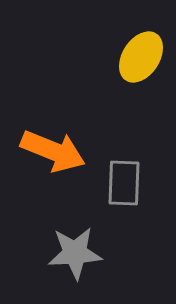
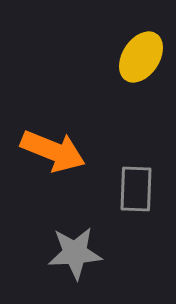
gray rectangle: moved 12 px right, 6 px down
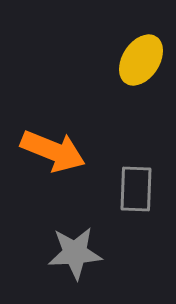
yellow ellipse: moved 3 px down
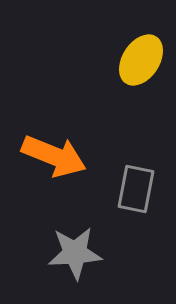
orange arrow: moved 1 px right, 5 px down
gray rectangle: rotated 9 degrees clockwise
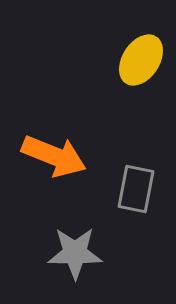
gray star: rotated 4 degrees clockwise
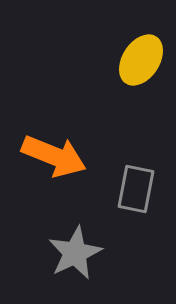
gray star: rotated 26 degrees counterclockwise
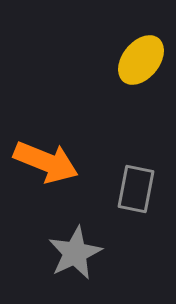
yellow ellipse: rotated 6 degrees clockwise
orange arrow: moved 8 px left, 6 px down
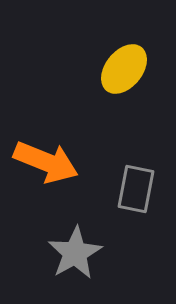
yellow ellipse: moved 17 px left, 9 px down
gray star: rotated 4 degrees counterclockwise
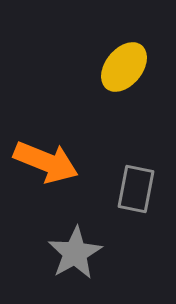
yellow ellipse: moved 2 px up
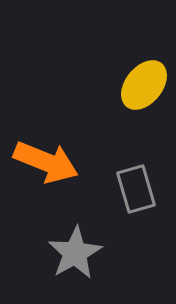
yellow ellipse: moved 20 px right, 18 px down
gray rectangle: rotated 27 degrees counterclockwise
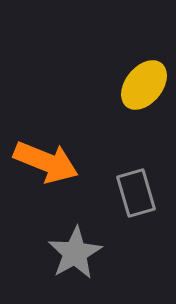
gray rectangle: moved 4 px down
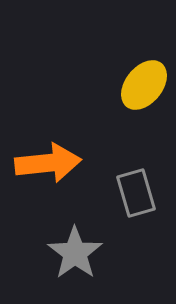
orange arrow: moved 2 px right, 1 px down; rotated 28 degrees counterclockwise
gray star: rotated 6 degrees counterclockwise
